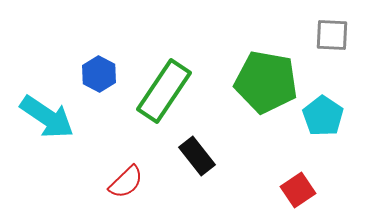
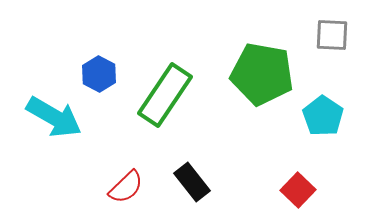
green pentagon: moved 4 px left, 8 px up
green rectangle: moved 1 px right, 4 px down
cyan arrow: moved 7 px right; rotated 4 degrees counterclockwise
black rectangle: moved 5 px left, 26 px down
red semicircle: moved 5 px down
red square: rotated 12 degrees counterclockwise
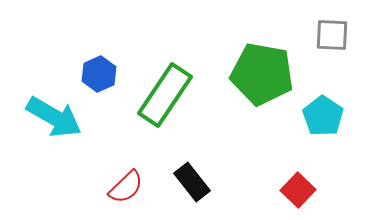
blue hexagon: rotated 8 degrees clockwise
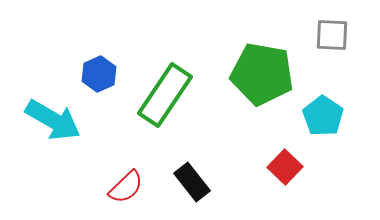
cyan arrow: moved 1 px left, 3 px down
red square: moved 13 px left, 23 px up
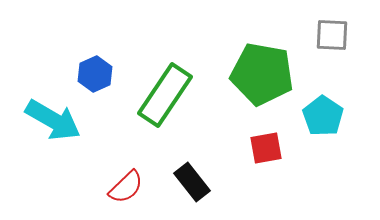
blue hexagon: moved 4 px left
red square: moved 19 px left, 19 px up; rotated 36 degrees clockwise
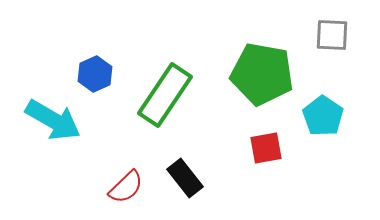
black rectangle: moved 7 px left, 4 px up
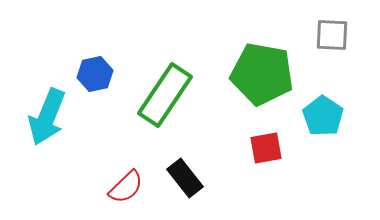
blue hexagon: rotated 12 degrees clockwise
cyan arrow: moved 6 px left, 3 px up; rotated 82 degrees clockwise
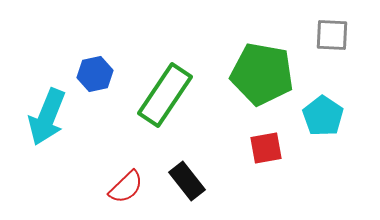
black rectangle: moved 2 px right, 3 px down
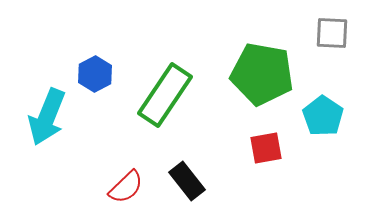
gray square: moved 2 px up
blue hexagon: rotated 16 degrees counterclockwise
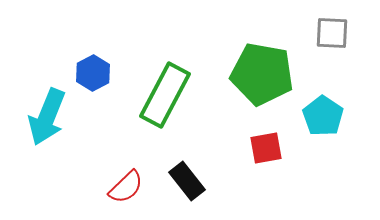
blue hexagon: moved 2 px left, 1 px up
green rectangle: rotated 6 degrees counterclockwise
